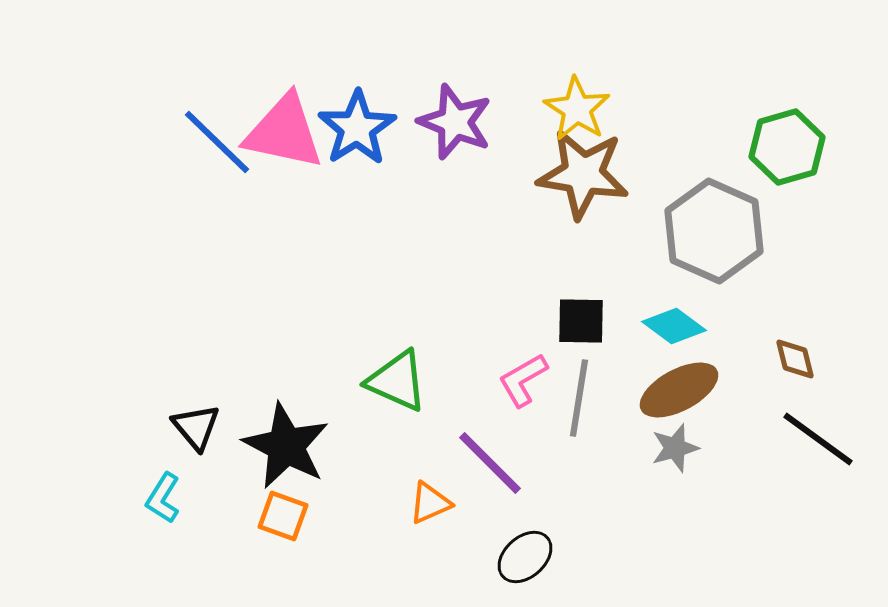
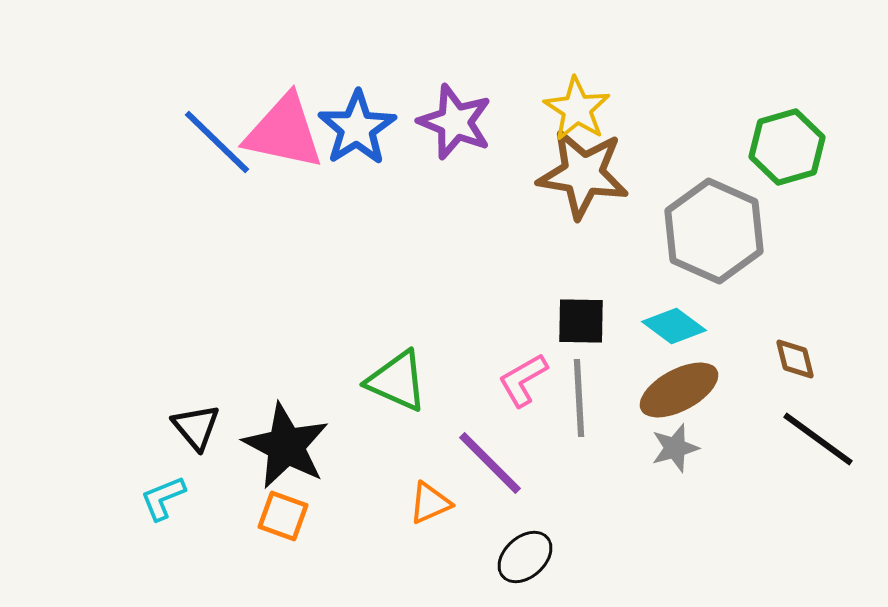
gray line: rotated 12 degrees counterclockwise
cyan L-shape: rotated 36 degrees clockwise
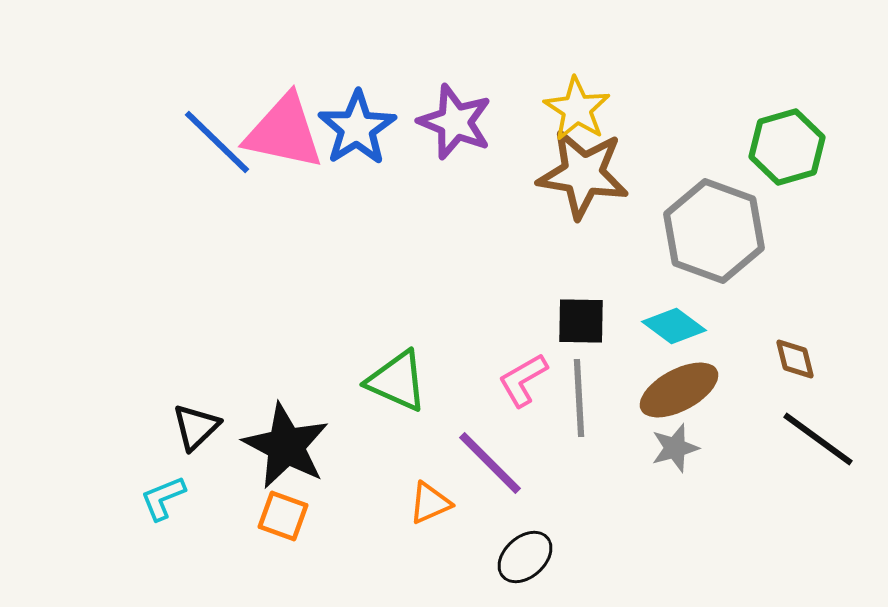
gray hexagon: rotated 4 degrees counterclockwise
black triangle: rotated 26 degrees clockwise
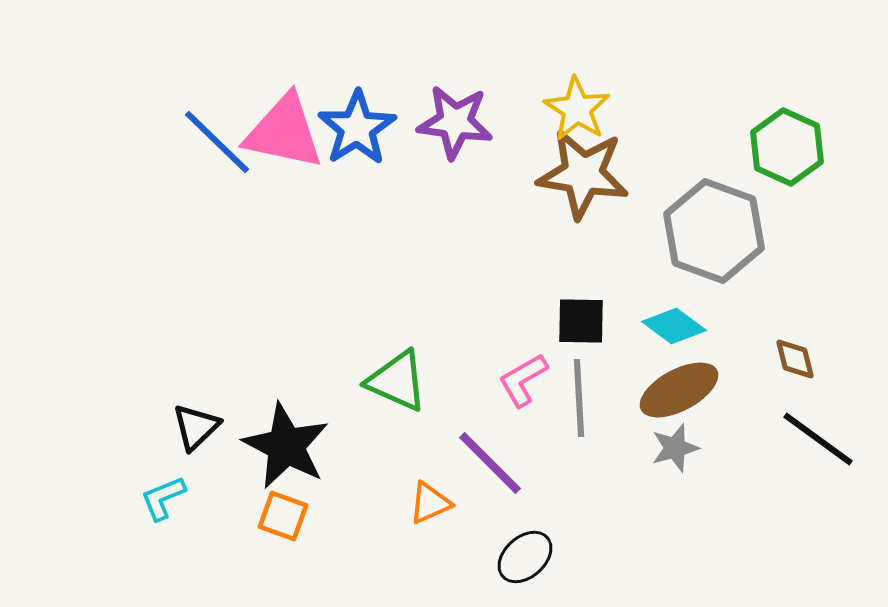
purple star: rotated 14 degrees counterclockwise
green hexagon: rotated 20 degrees counterclockwise
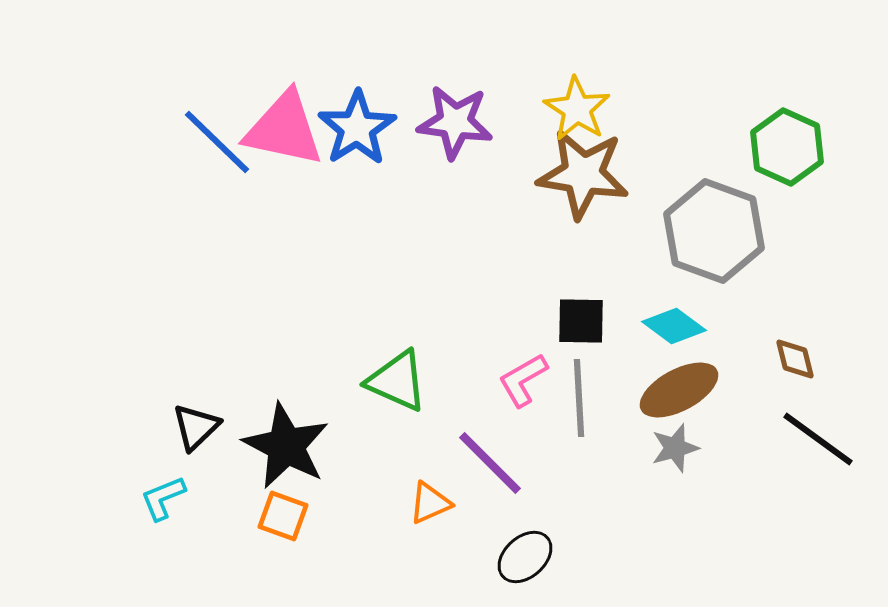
pink triangle: moved 3 px up
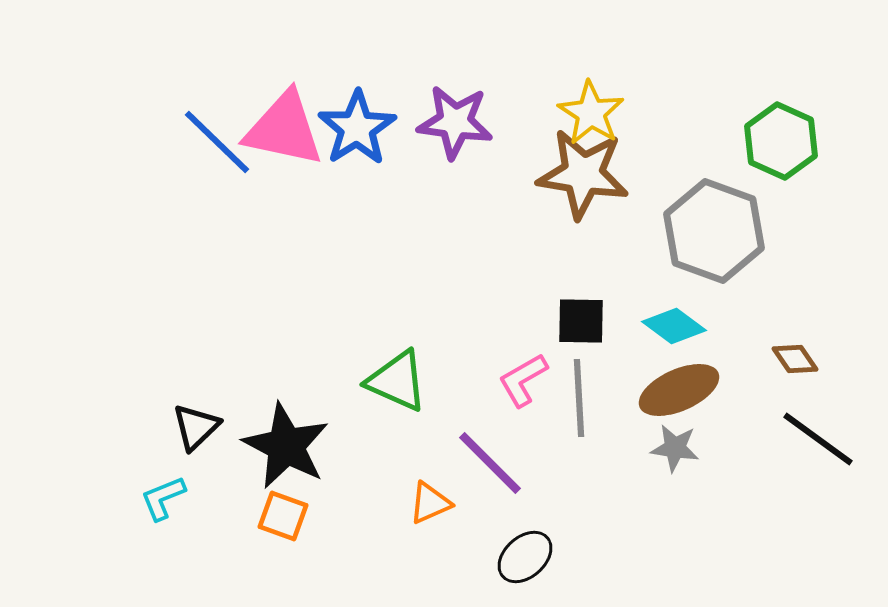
yellow star: moved 14 px right, 4 px down
green hexagon: moved 6 px left, 6 px up
brown diamond: rotated 21 degrees counterclockwise
brown ellipse: rotated 4 degrees clockwise
gray star: rotated 24 degrees clockwise
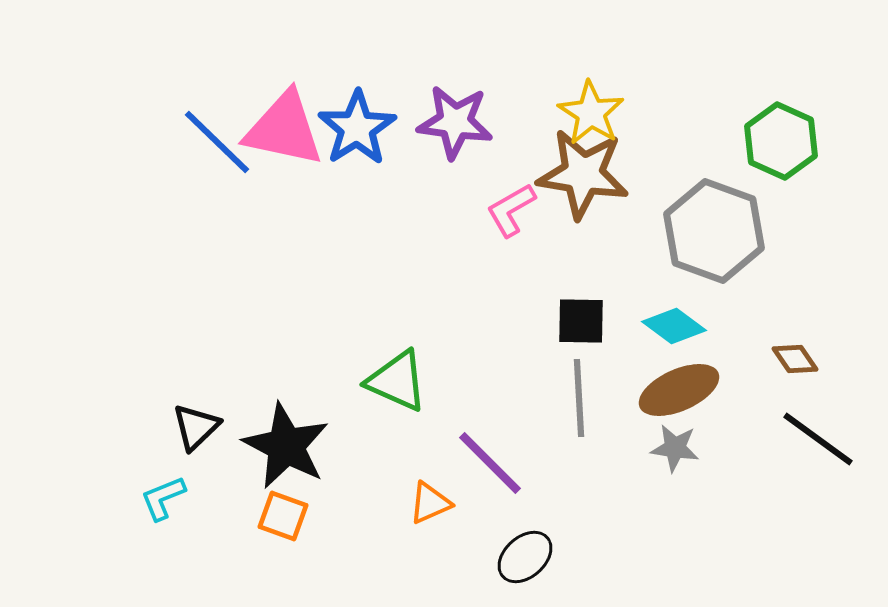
pink L-shape: moved 12 px left, 170 px up
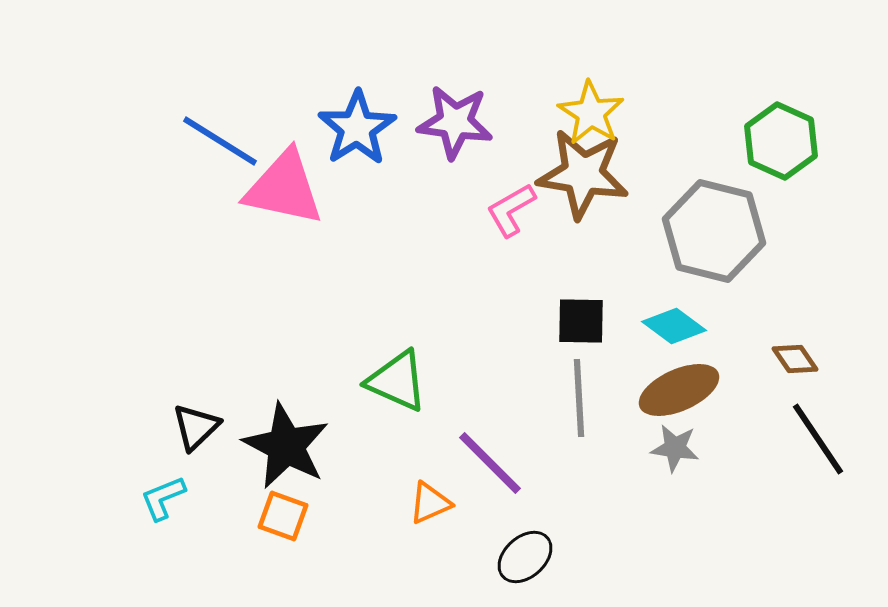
pink triangle: moved 59 px down
blue line: moved 3 px right, 1 px up; rotated 12 degrees counterclockwise
gray hexagon: rotated 6 degrees counterclockwise
black line: rotated 20 degrees clockwise
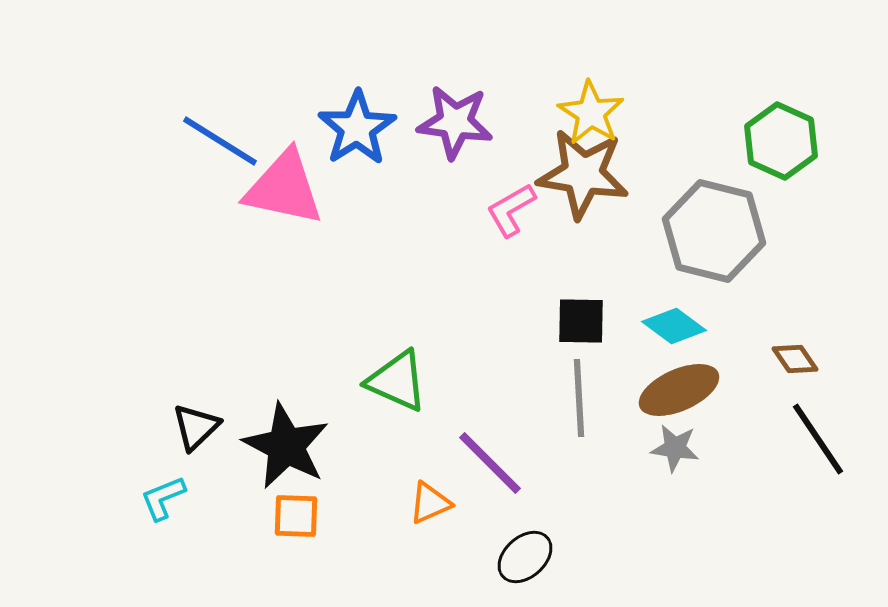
orange square: moved 13 px right; rotated 18 degrees counterclockwise
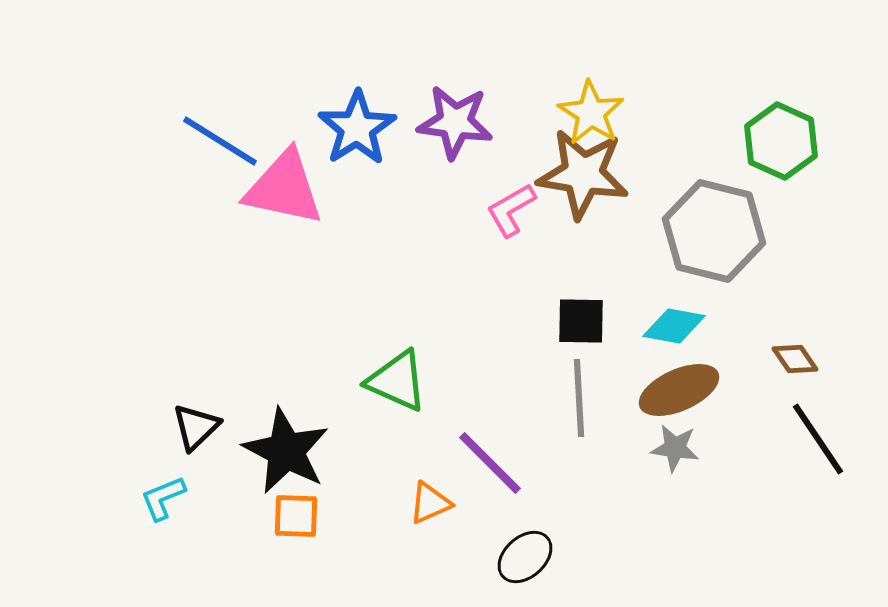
cyan diamond: rotated 26 degrees counterclockwise
black star: moved 5 px down
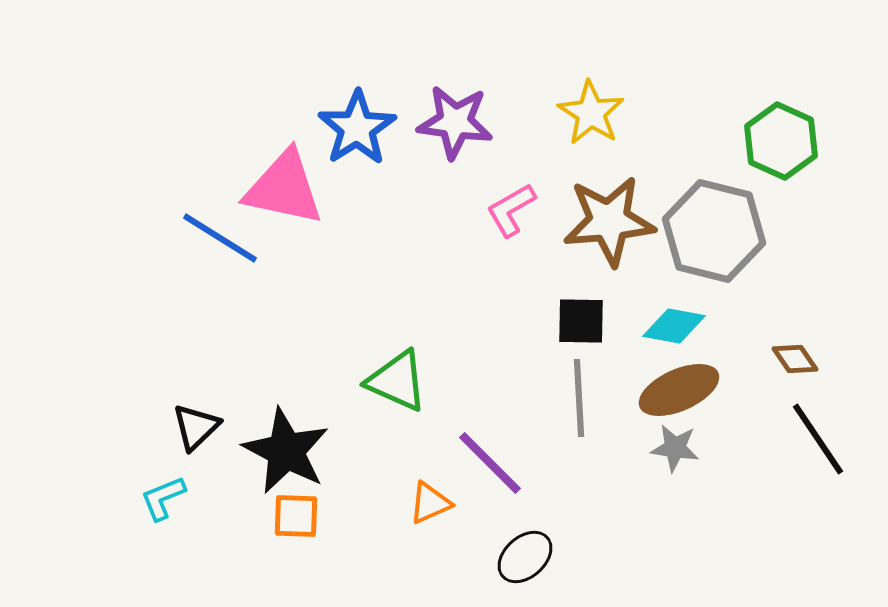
blue line: moved 97 px down
brown star: moved 26 px right, 47 px down; rotated 14 degrees counterclockwise
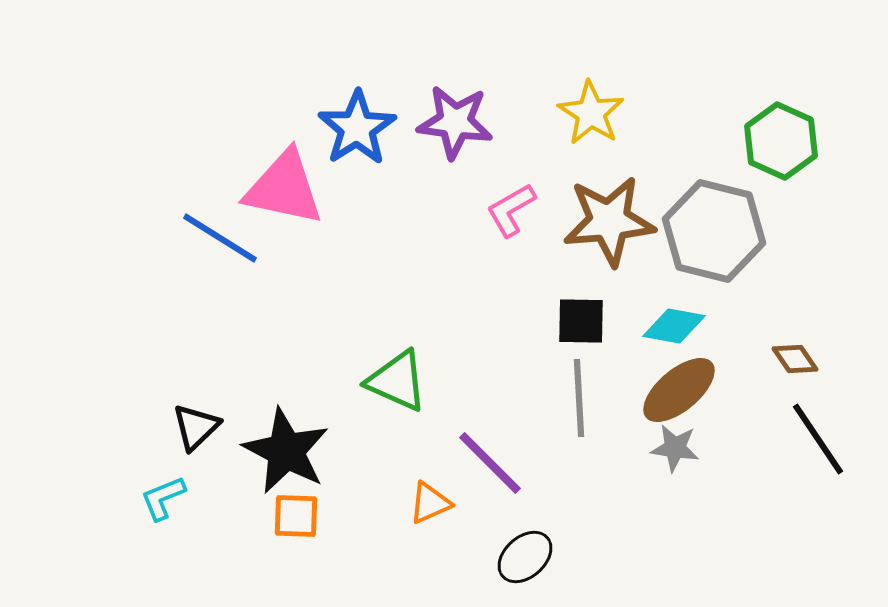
brown ellipse: rotated 16 degrees counterclockwise
